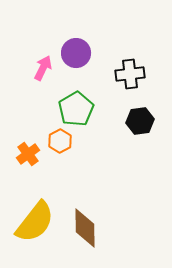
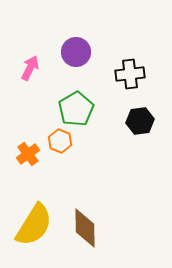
purple circle: moved 1 px up
pink arrow: moved 13 px left
orange hexagon: rotated 10 degrees counterclockwise
yellow semicircle: moved 1 px left, 3 px down; rotated 6 degrees counterclockwise
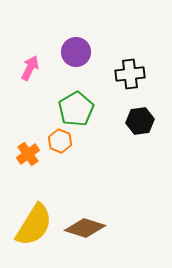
brown diamond: rotated 72 degrees counterclockwise
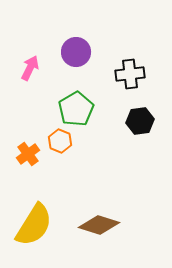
brown diamond: moved 14 px right, 3 px up
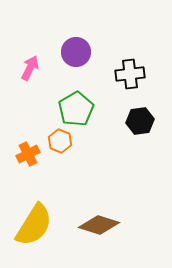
orange cross: rotated 10 degrees clockwise
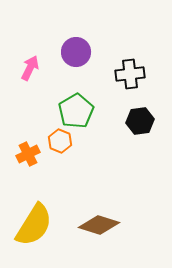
green pentagon: moved 2 px down
